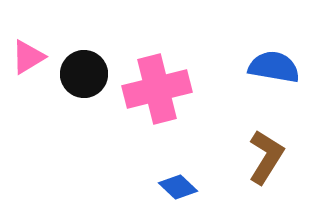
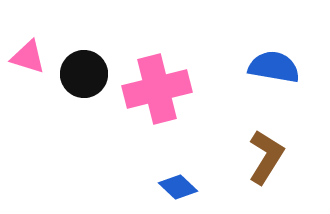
pink triangle: rotated 48 degrees clockwise
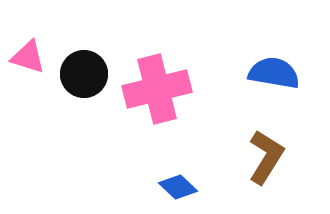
blue semicircle: moved 6 px down
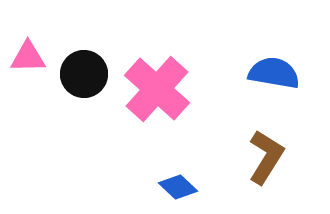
pink triangle: rotated 18 degrees counterclockwise
pink cross: rotated 34 degrees counterclockwise
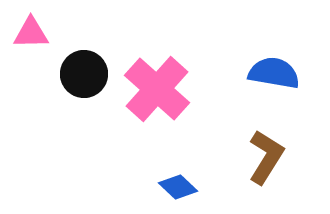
pink triangle: moved 3 px right, 24 px up
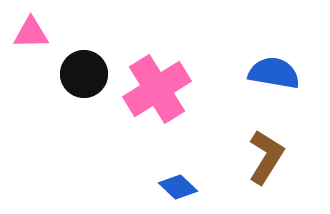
pink cross: rotated 16 degrees clockwise
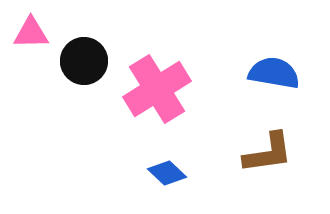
black circle: moved 13 px up
brown L-shape: moved 2 px right, 4 px up; rotated 50 degrees clockwise
blue diamond: moved 11 px left, 14 px up
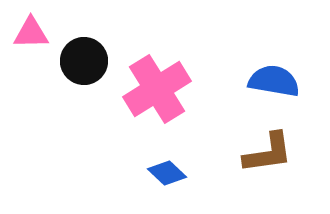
blue semicircle: moved 8 px down
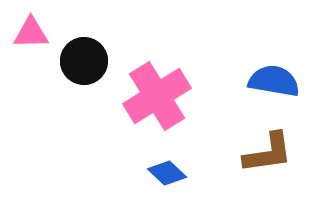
pink cross: moved 7 px down
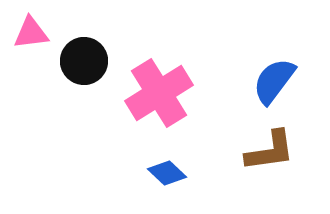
pink triangle: rotated 6 degrees counterclockwise
blue semicircle: rotated 63 degrees counterclockwise
pink cross: moved 2 px right, 3 px up
brown L-shape: moved 2 px right, 2 px up
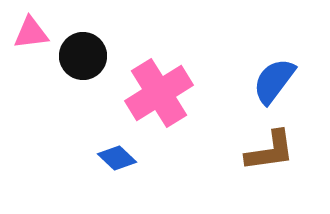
black circle: moved 1 px left, 5 px up
blue diamond: moved 50 px left, 15 px up
